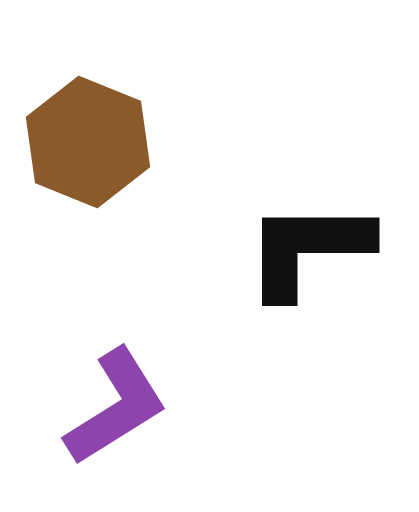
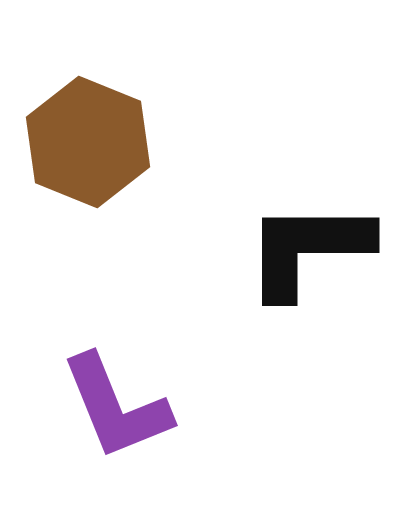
purple L-shape: rotated 100 degrees clockwise
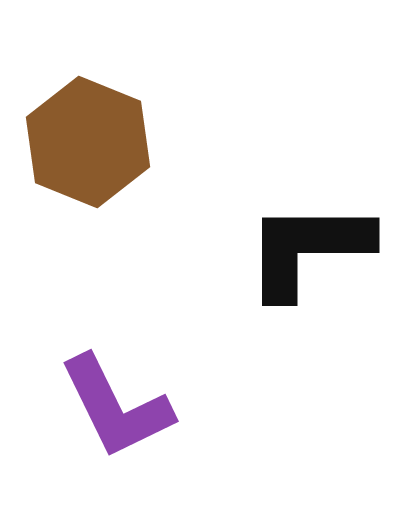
purple L-shape: rotated 4 degrees counterclockwise
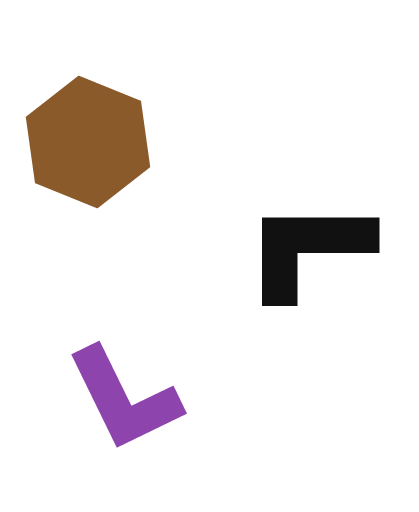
purple L-shape: moved 8 px right, 8 px up
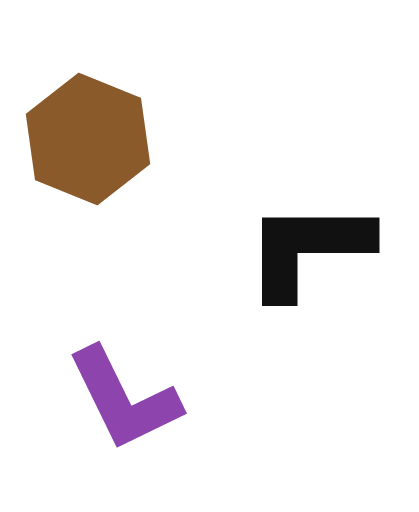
brown hexagon: moved 3 px up
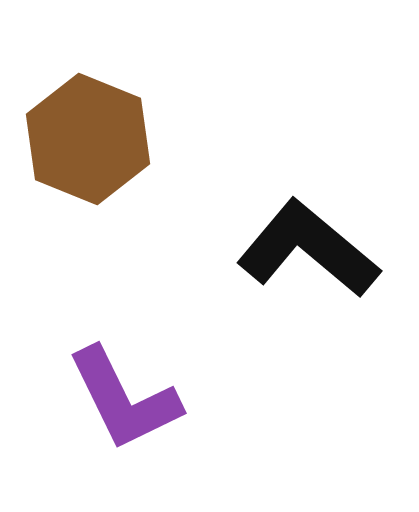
black L-shape: rotated 40 degrees clockwise
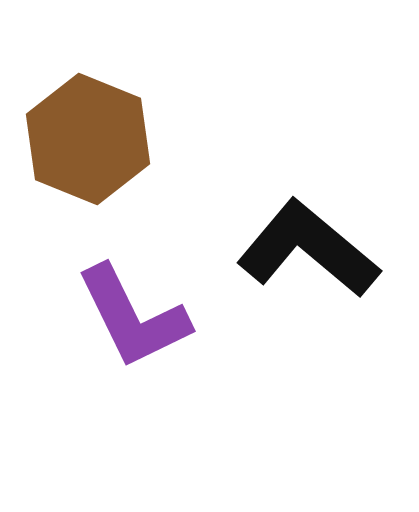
purple L-shape: moved 9 px right, 82 px up
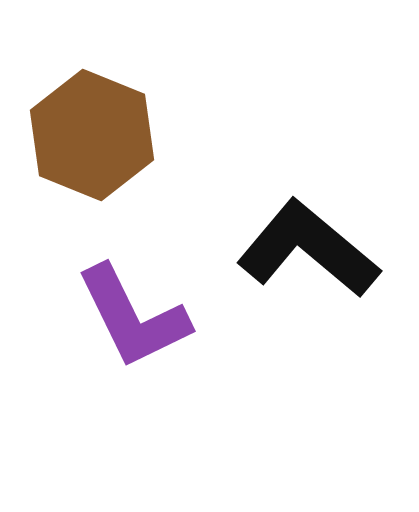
brown hexagon: moved 4 px right, 4 px up
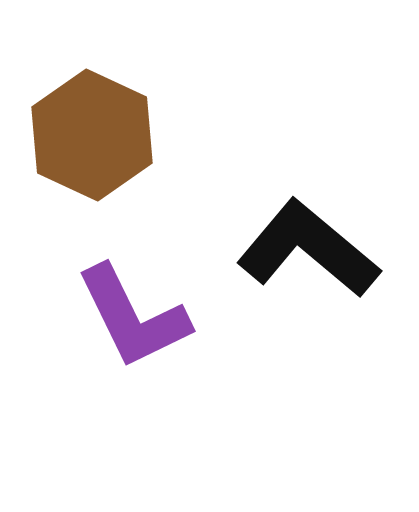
brown hexagon: rotated 3 degrees clockwise
